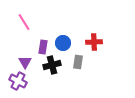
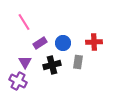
purple rectangle: moved 3 px left, 4 px up; rotated 48 degrees clockwise
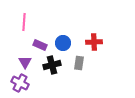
pink line: rotated 36 degrees clockwise
purple rectangle: moved 2 px down; rotated 56 degrees clockwise
gray rectangle: moved 1 px right, 1 px down
purple cross: moved 2 px right, 2 px down
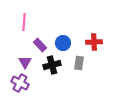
purple rectangle: rotated 24 degrees clockwise
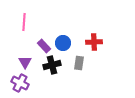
purple rectangle: moved 4 px right, 1 px down
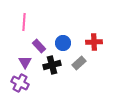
purple rectangle: moved 5 px left
gray rectangle: rotated 40 degrees clockwise
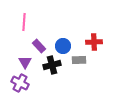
blue circle: moved 3 px down
gray rectangle: moved 3 px up; rotated 40 degrees clockwise
